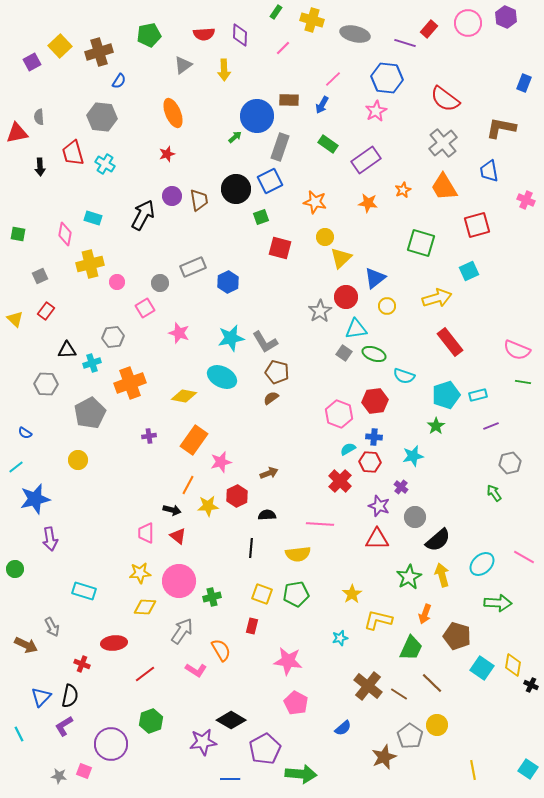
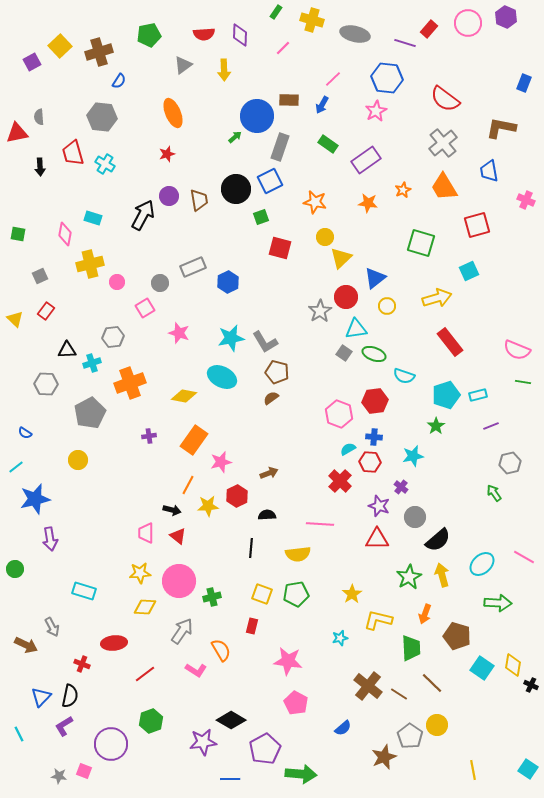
purple circle at (172, 196): moved 3 px left
green trapezoid at (411, 648): rotated 28 degrees counterclockwise
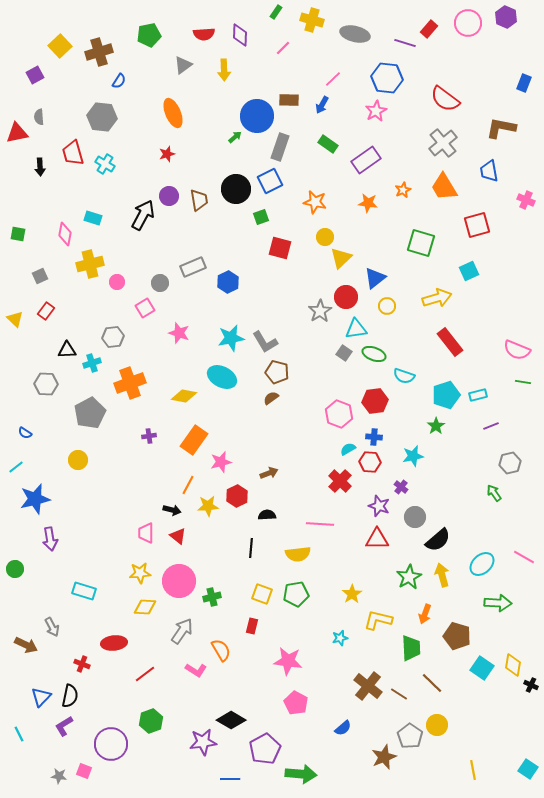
purple square at (32, 62): moved 3 px right, 13 px down
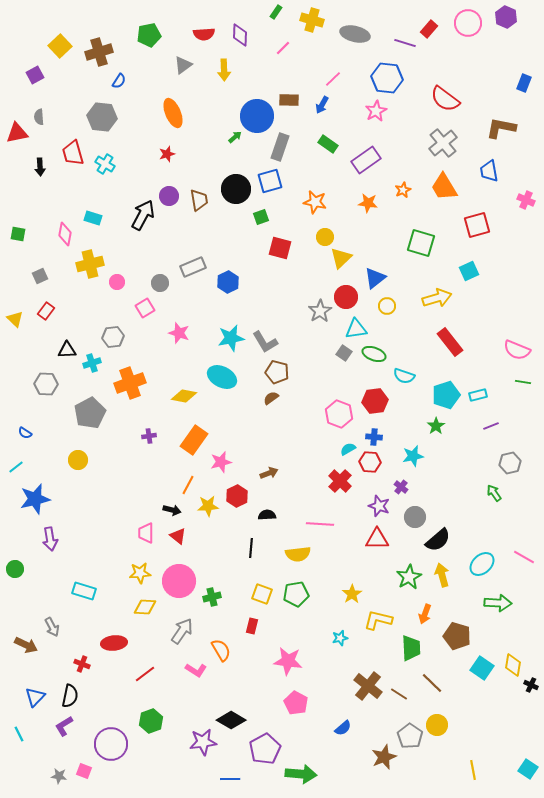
blue square at (270, 181): rotated 10 degrees clockwise
blue triangle at (41, 697): moved 6 px left
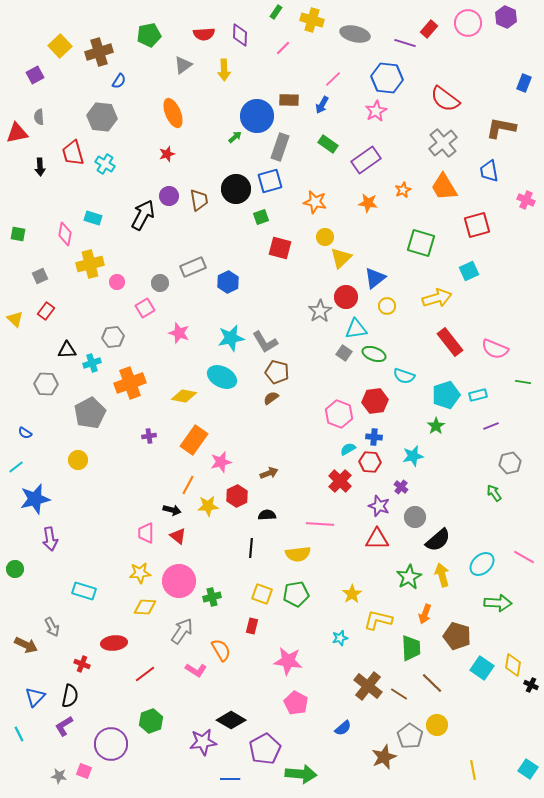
pink semicircle at (517, 350): moved 22 px left, 1 px up
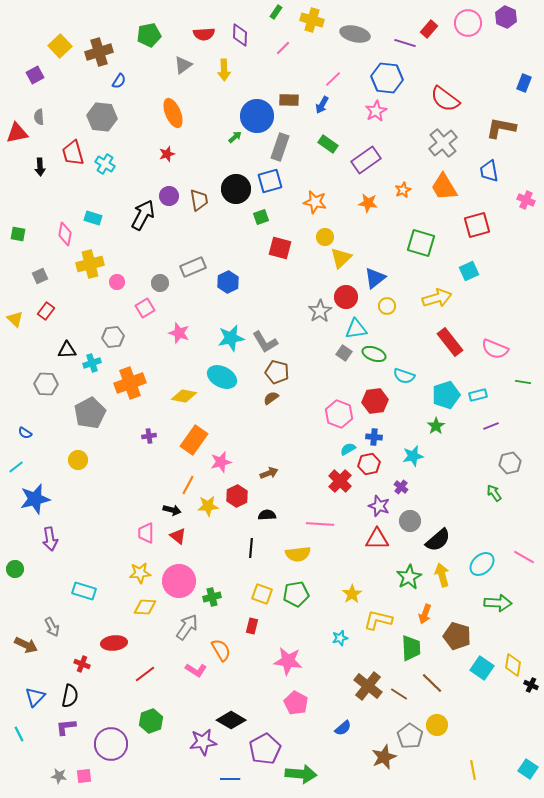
red hexagon at (370, 462): moved 1 px left, 2 px down; rotated 15 degrees counterclockwise
gray circle at (415, 517): moved 5 px left, 4 px down
gray arrow at (182, 631): moved 5 px right, 4 px up
purple L-shape at (64, 726): moved 2 px right, 1 px down; rotated 25 degrees clockwise
pink square at (84, 771): moved 5 px down; rotated 28 degrees counterclockwise
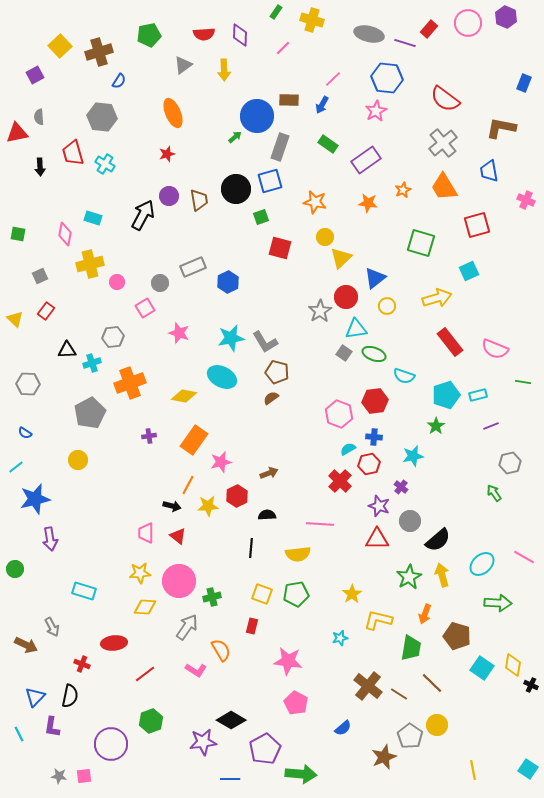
gray ellipse at (355, 34): moved 14 px right
gray hexagon at (46, 384): moved 18 px left
black arrow at (172, 510): moved 4 px up
green trapezoid at (411, 648): rotated 12 degrees clockwise
purple L-shape at (66, 727): moved 14 px left; rotated 75 degrees counterclockwise
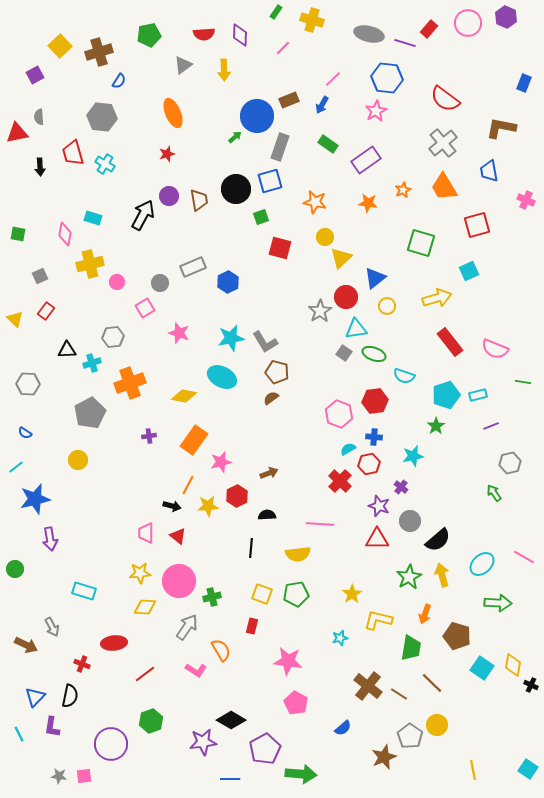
brown rectangle at (289, 100): rotated 24 degrees counterclockwise
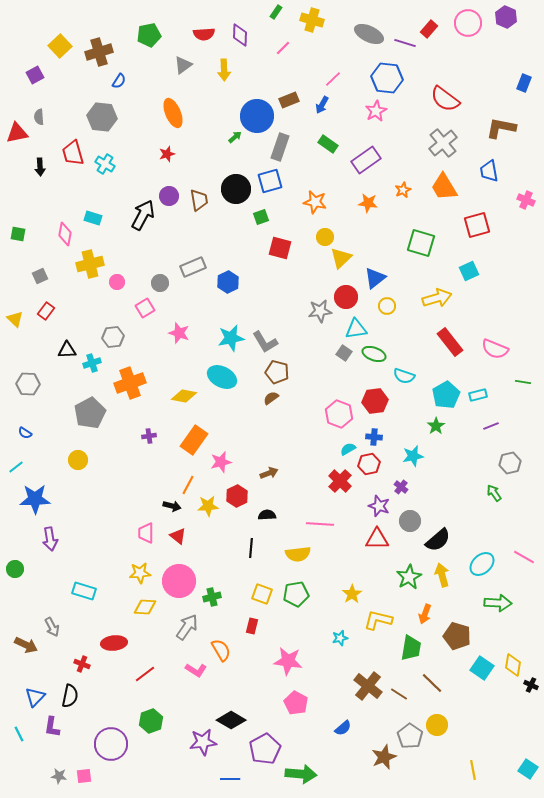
gray ellipse at (369, 34): rotated 12 degrees clockwise
gray star at (320, 311): rotated 25 degrees clockwise
cyan pentagon at (446, 395): rotated 12 degrees counterclockwise
blue star at (35, 499): rotated 12 degrees clockwise
